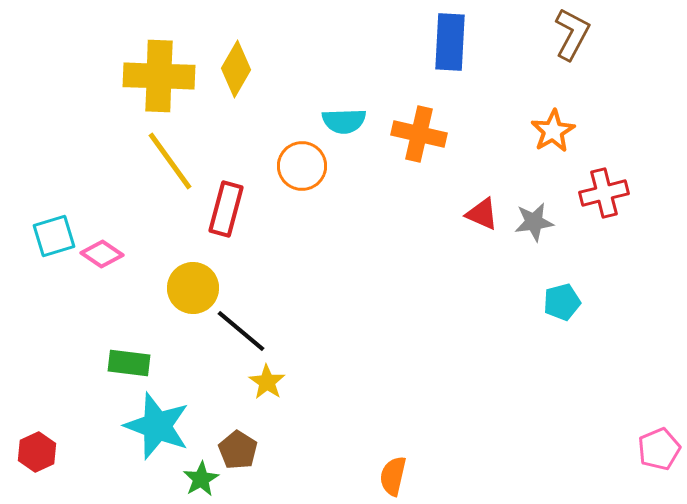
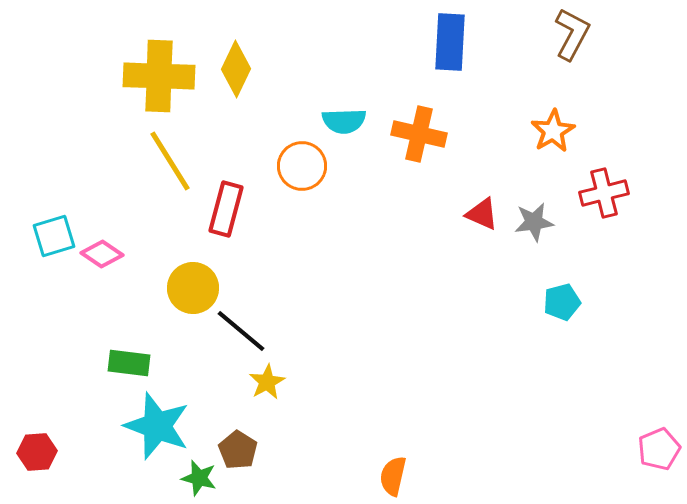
yellow diamond: rotated 4 degrees counterclockwise
yellow line: rotated 4 degrees clockwise
yellow star: rotated 9 degrees clockwise
red hexagon: rotated 21 degrees clockwise
green star: moved 2 px left, 1 px up; rotated 27 degrees counterclockwise
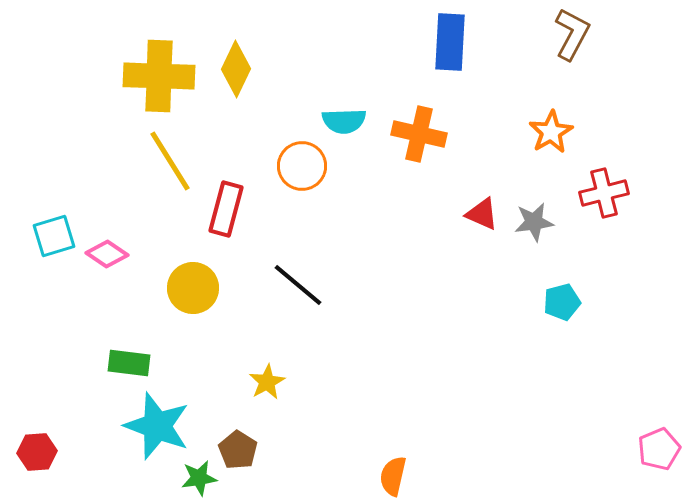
orange star: moved 2 px left, 1 px down
pink diamond: moved 5 px right
black line: moved 57 px right, 46 px up
green star: rotated 24 degrees counterclockwise
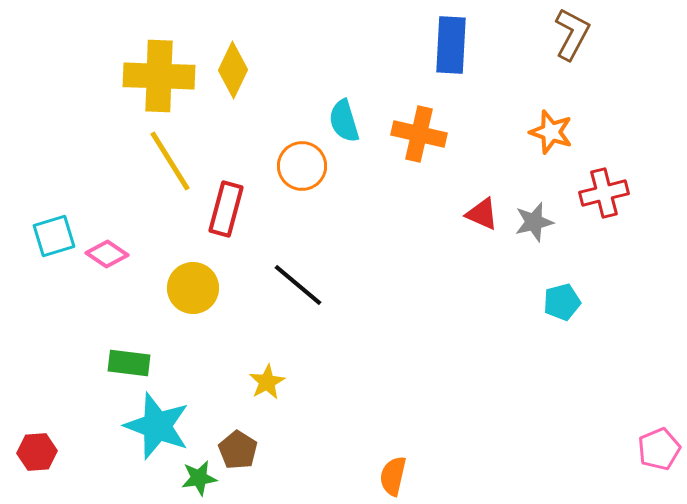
blue rectangle: moved 1 px right, 3 px down
yellow diamond: moved 3 px left, 1 px down
cyan semicircle: rotated 75 degrees clockwise
orange star: rotated 24 degrees counterclockwise
gray star: rotated 6 degrees counterclockwise
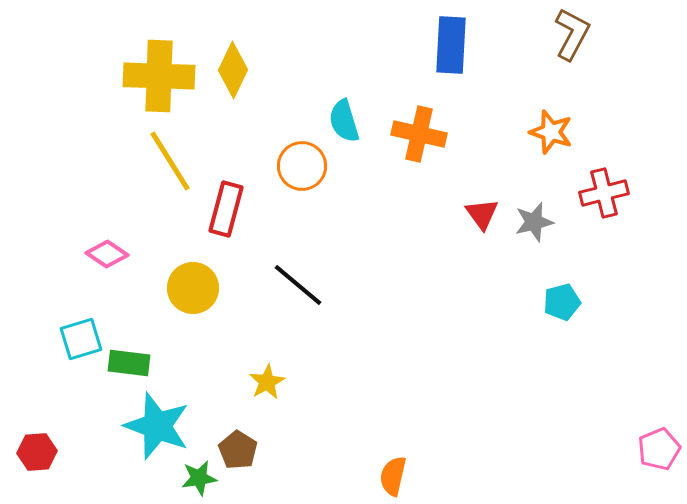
red triangle: rotated 30 degrees clockwise
cyan square: moved 27 px right, 103 px down
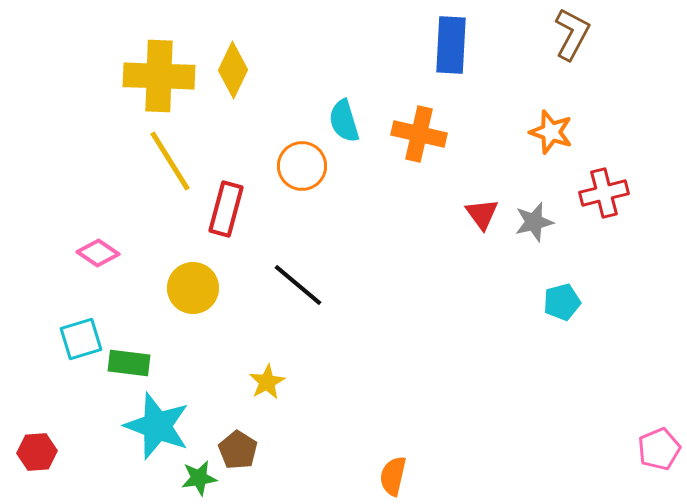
pink diamond: moved 9 px left, 1 px up
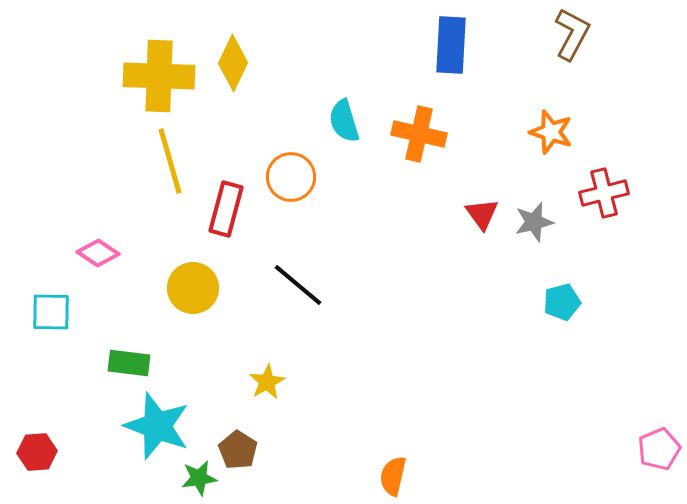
yellow diamond: moved 7 px up
yellow line: rotated 16 degrees clockwise
orange circle: moved 11 px left, 11 px down
cyan square: moved 30 px left, 27 px up; rotated 18 degrees clockwise
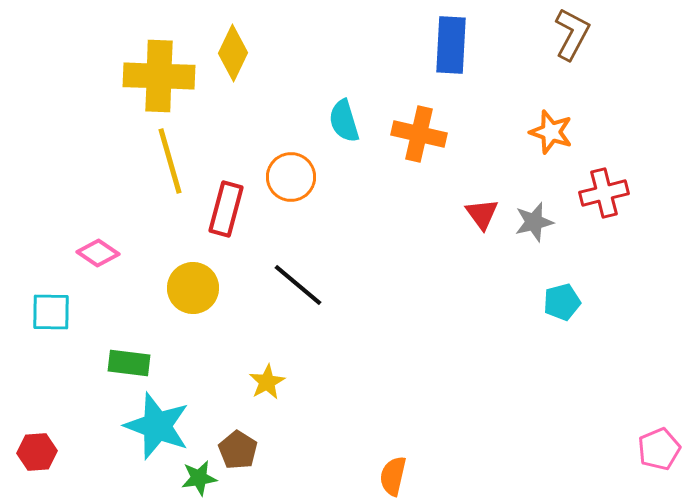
yellow diamond: moved 10 px up
